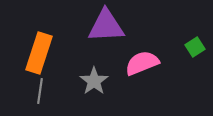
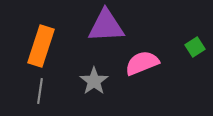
orange rectangle: moved 2 px right, 7 px up
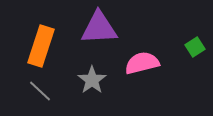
purple triangle: moved 7 px left, 2 px down
pink semicircle: rotated 8 degrees clockwise
gray star: moved 2 px left, 1 px up
gray line: rotated 55 degrees counterclockwise
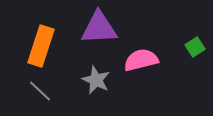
pink semicircle: moved 1 px left, 3 px up
gray star: moved 4 px right; rotated 12 degrees counterclockwise
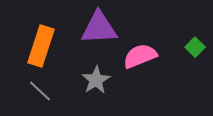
green square: rotated 12 degrees counterclockwise
pink semicircle: moved 1 px left, 4 px up; rotated 8 degrees counterclockwise
gray star: rotated 16 degrees clockwise
